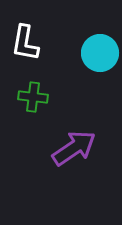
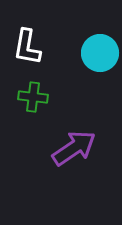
white L-shape: moved 2 px right, 4 px down
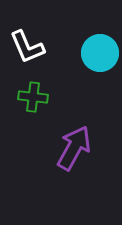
white L-shape: rotated 33 degrees counterclockwise
purple arrow: rotated 27 degrees counterclockwise
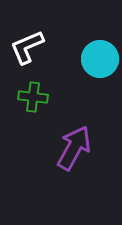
white L-shape: rotated 90 degrees clockwise
cyan circle: moved 6 px down
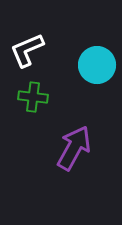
white L-shape: moved 3 px down
cyan circle: moved 3 px left, 6 px down
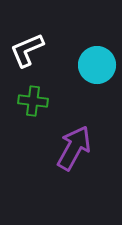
green cross: moved 4 px down
